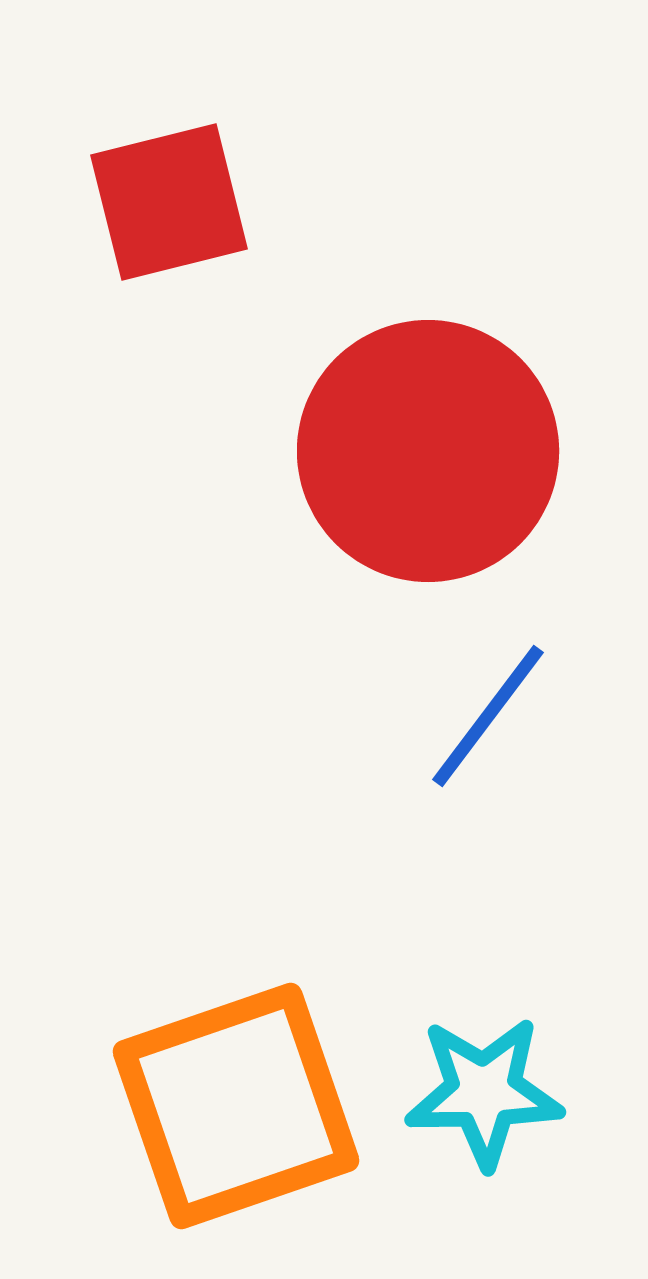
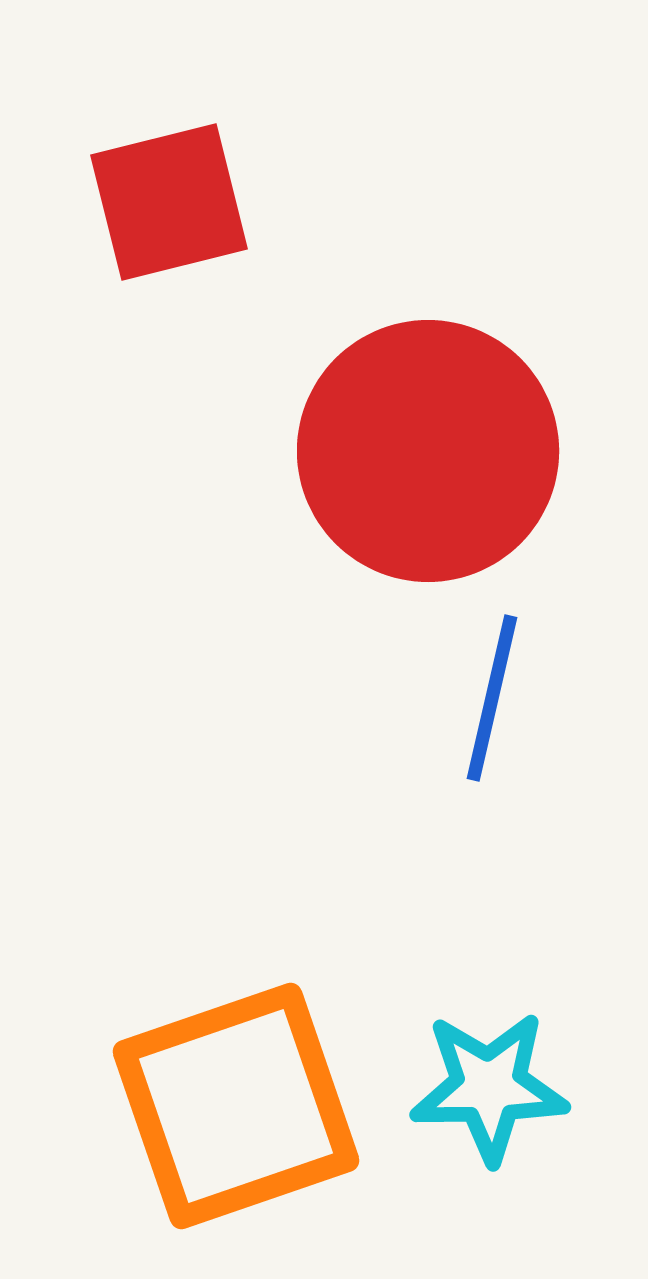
blue line: moved 4 px right, 18 px up; rotated 24 degrees counterclockwise
cyan star: moved 5 px right, 5 px up
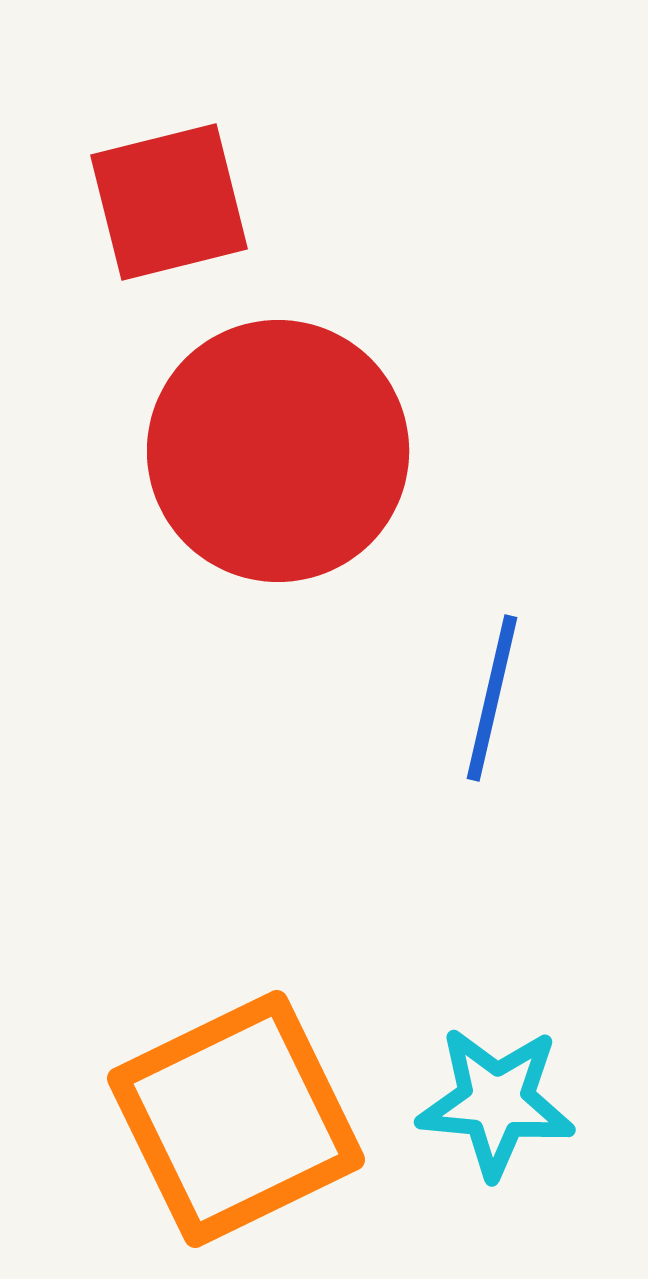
red circle: moved 150 px left
cyan star: moved 7 px right, 15 px down; rotated 6 degrees clockwise
orange square: moved 13 px down; rotated 7 degrees counterclockwise
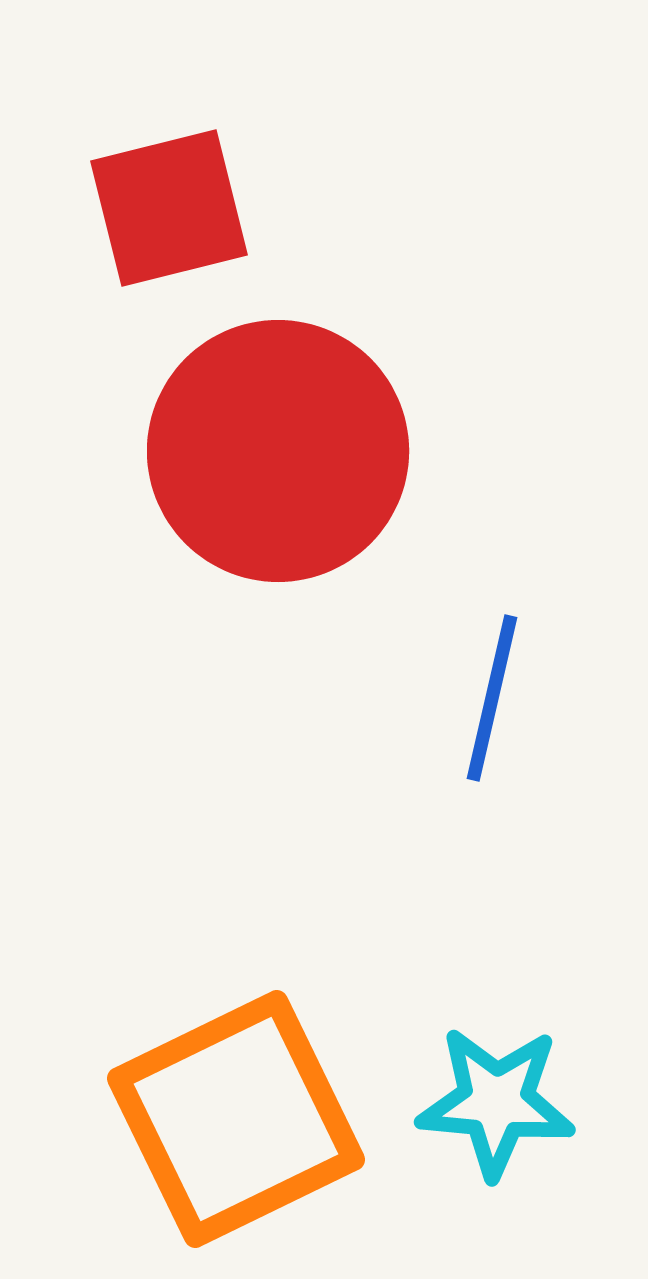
red square: moved 6 px down
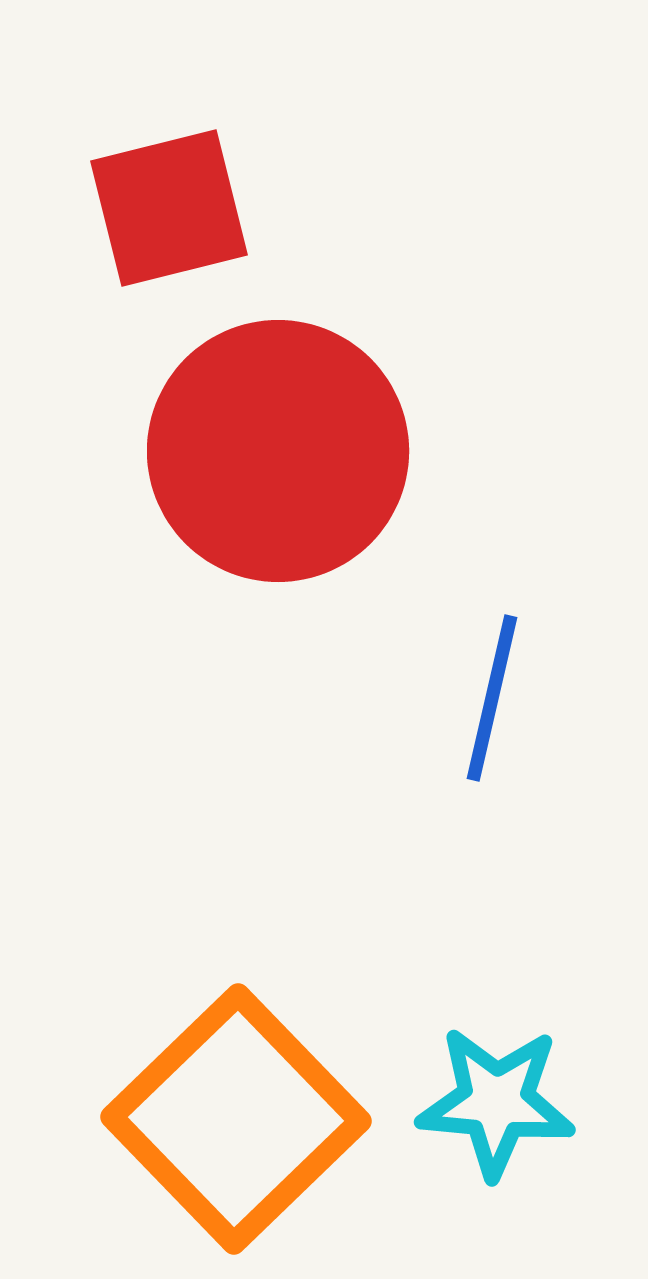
orange square: rotated 18 degrees counterclockwise
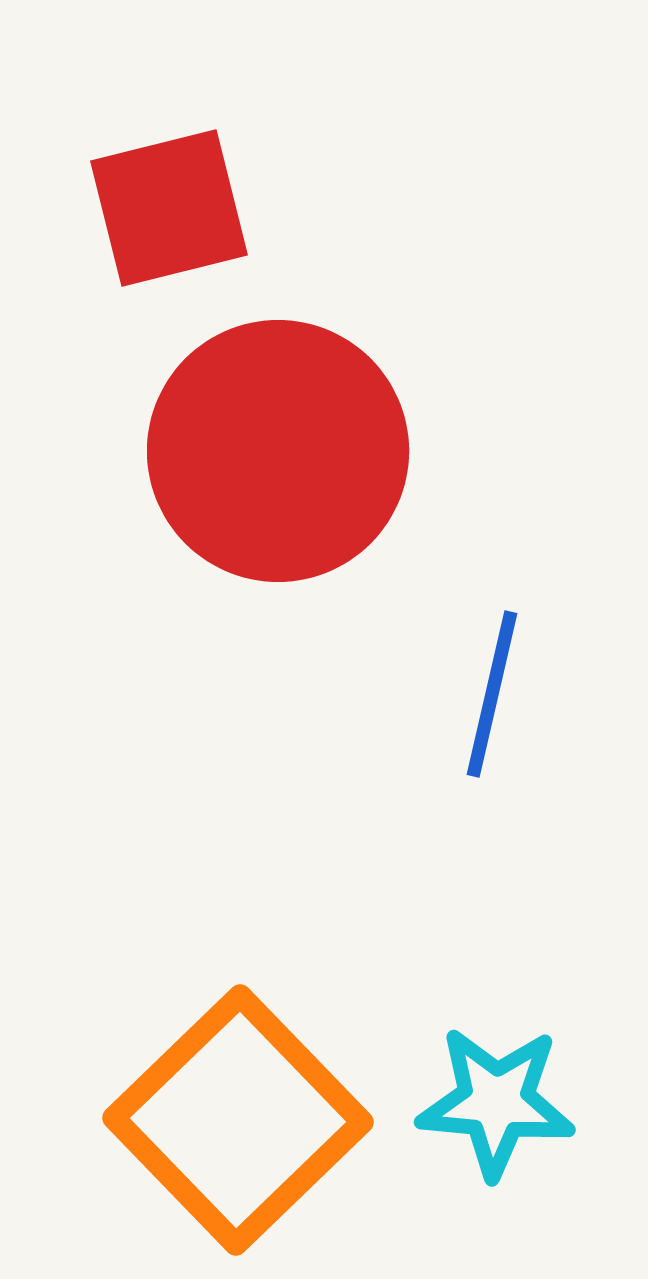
blue line: moved 4 px up
orange square: moved 2 px right, 1 px down
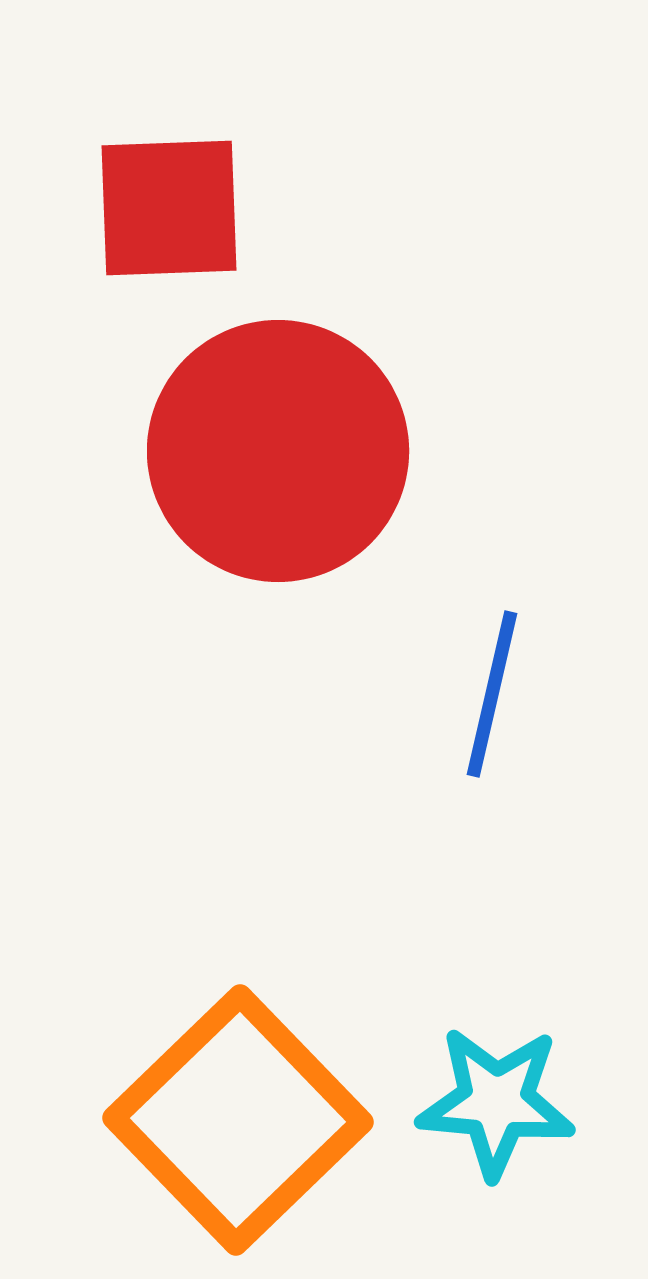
red square: rotated 12 degrees clockwise
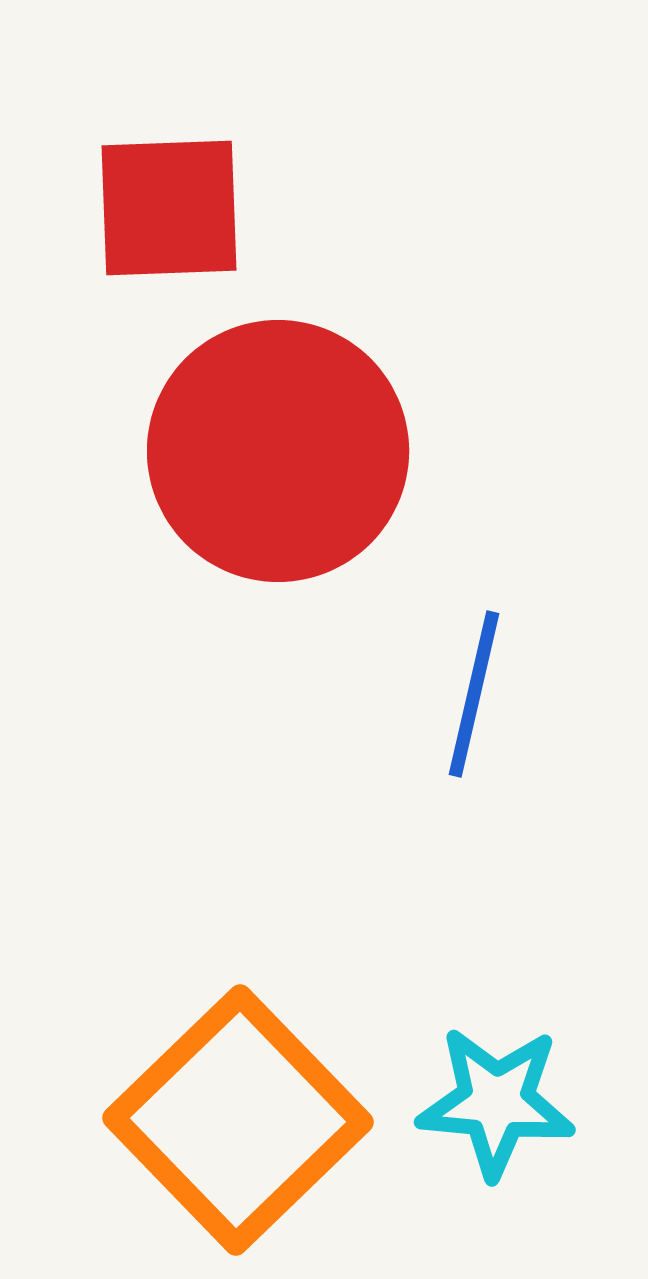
blue line: moved 18 px left
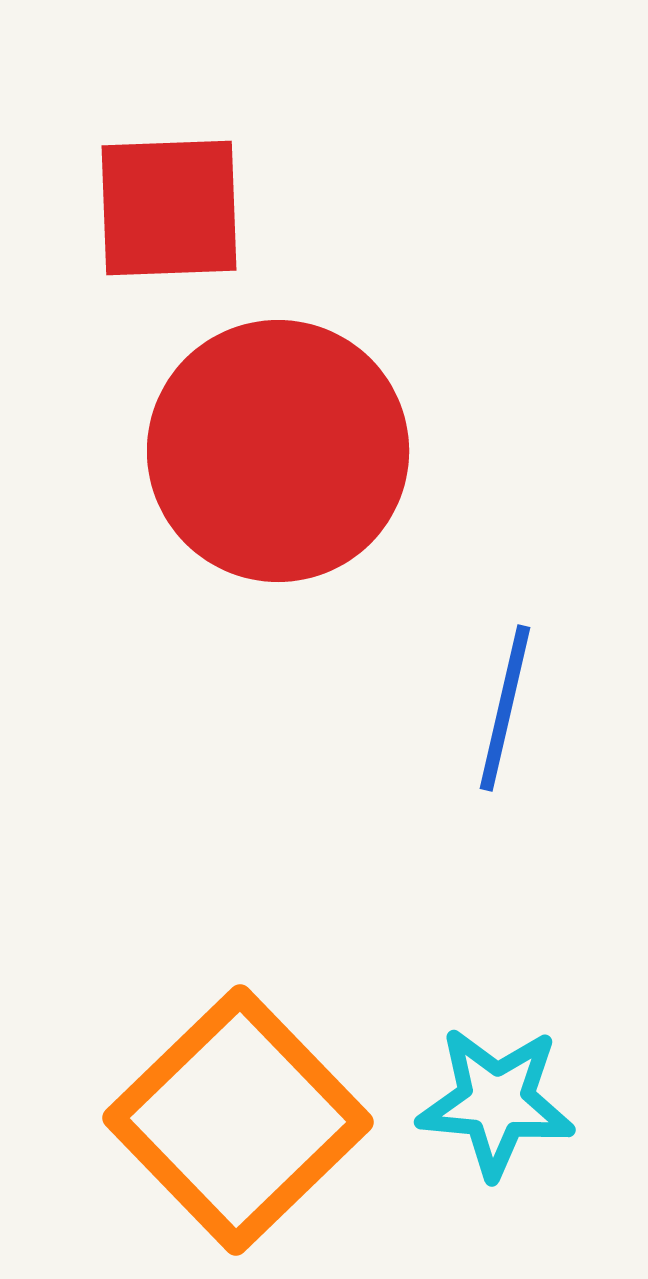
blue line: moved 31 px right, 14 px down
